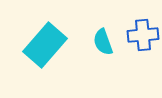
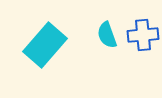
cyan semicircle: moved 4 px right, 7 px up
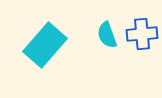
blue cross: moved 1 px left, 1 px up
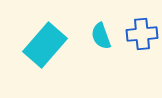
cyan semicircle: moved 6 px left, 1 px down
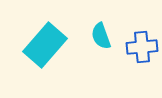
blue cross: moved 13 px down
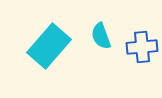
cyan rectangle: moved 4 px right, 1 px down
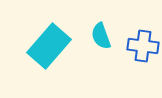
blue cross: moved 1 px right, 1 px up; rotated 12 degrees clockwise
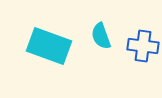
cyan rectangle: rotated 69 degrees clockwise
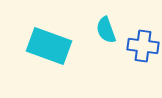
cyan semicircle: moved 5 px right, 6 px up
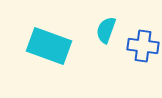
cyan semicircle: rotated 40 degrees clockwise
